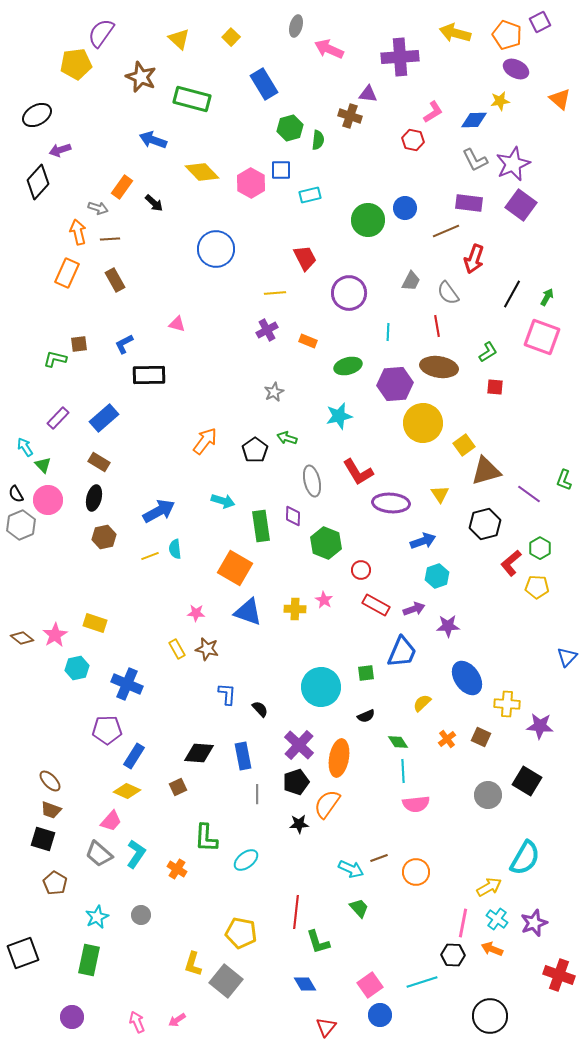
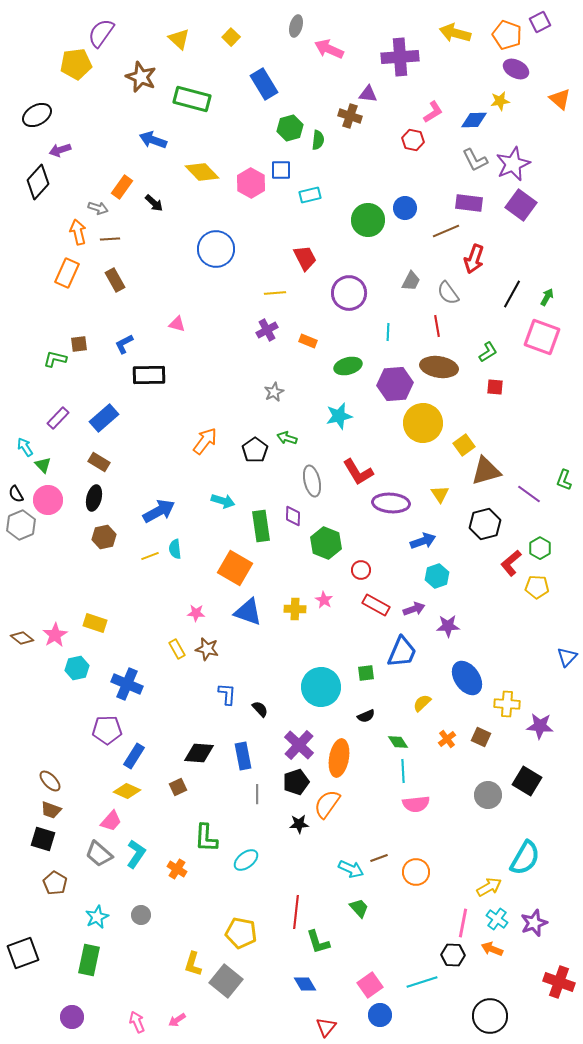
red cross at (559, 975): moved 7 px down
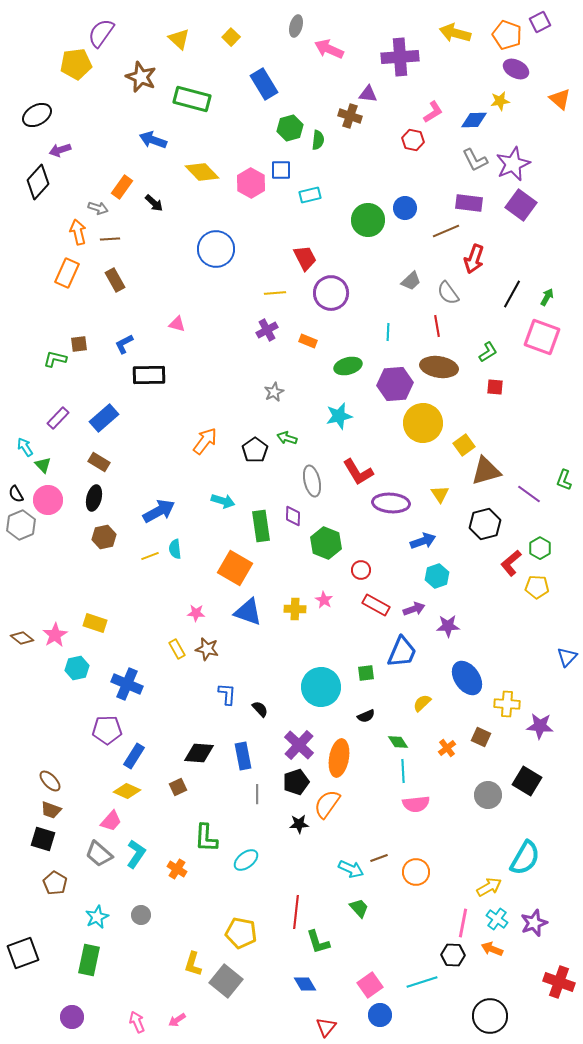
gray trapezoid at (411, 281): rotated 20 degrees clockwise
purple circle at (349, 293): moved 18 px left
orange cross at (447, 739): moved 9 px down
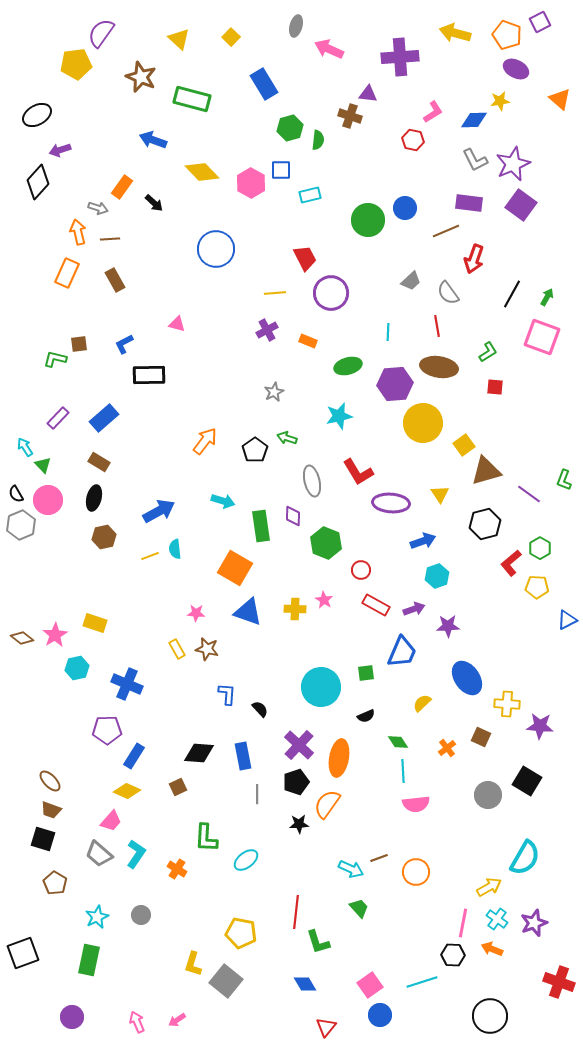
blue triangle at (567, 657): moved 37 px up; rotated 20 degrees clockwise
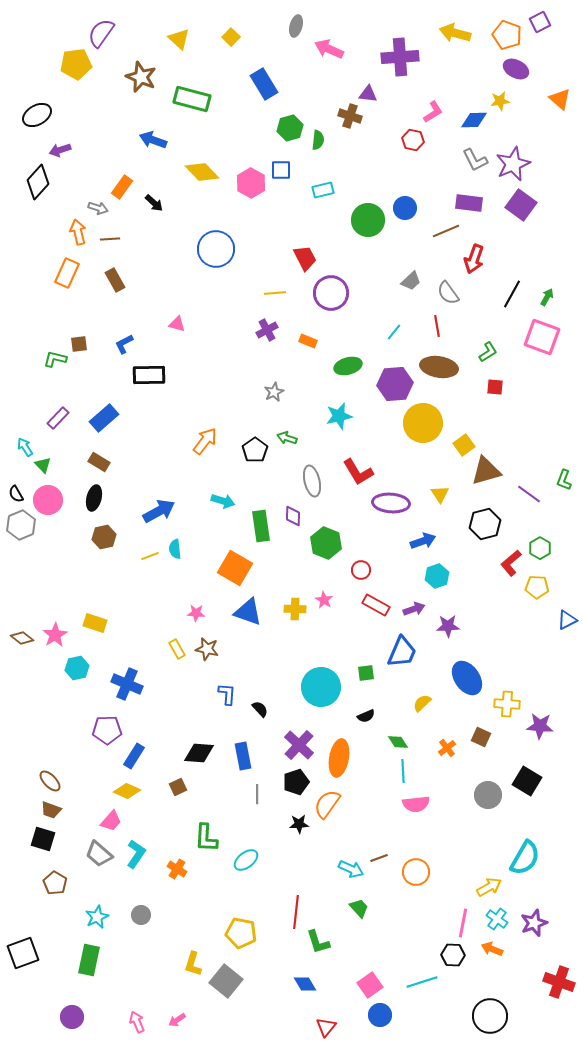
cyan rectangle at (310, 195): moved 13 px right, 5 px up
cyan line at (388, 332): moved 6 px right; rotated 36 degrees clockwise
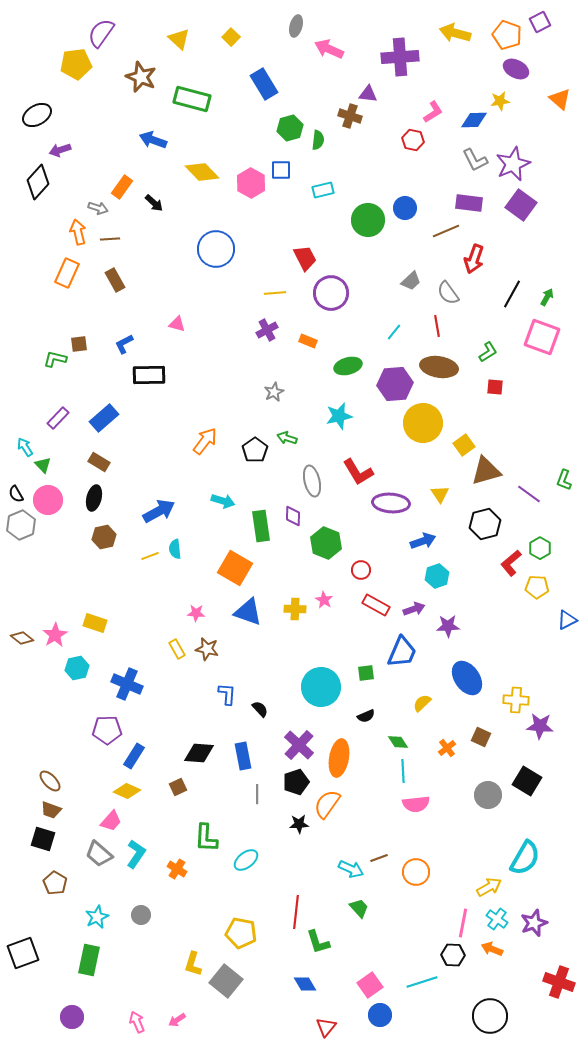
yellow cross at (507, 704): moved 9 px right, 4 px up
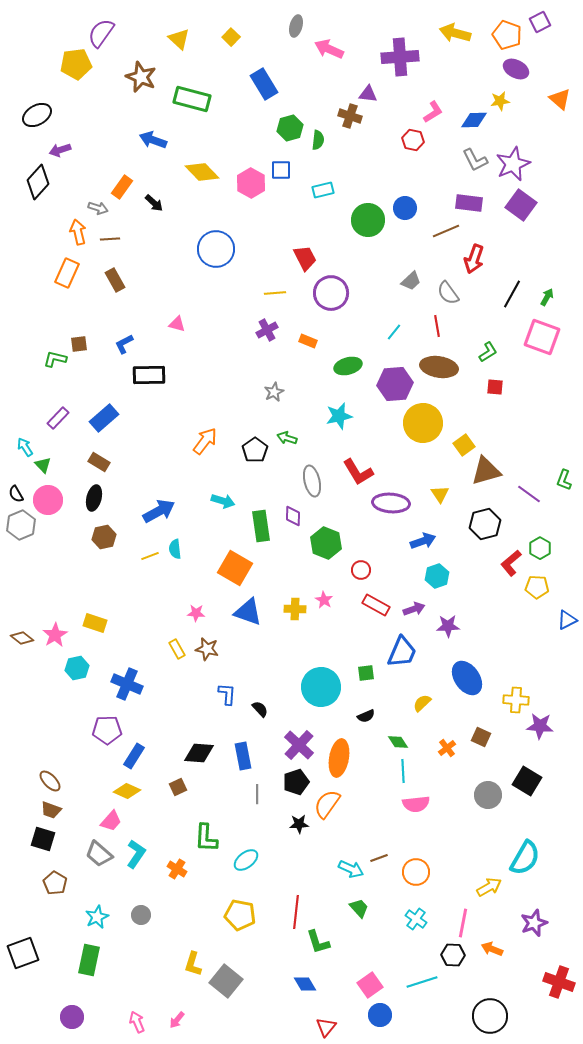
cyan cross at (497, 919): moved 81 px left
yellow pentagon at (241, 933): moved 1 px left, 18 px up
pink arrow at (177, 1020): rotated 18 degrees counterclockwise
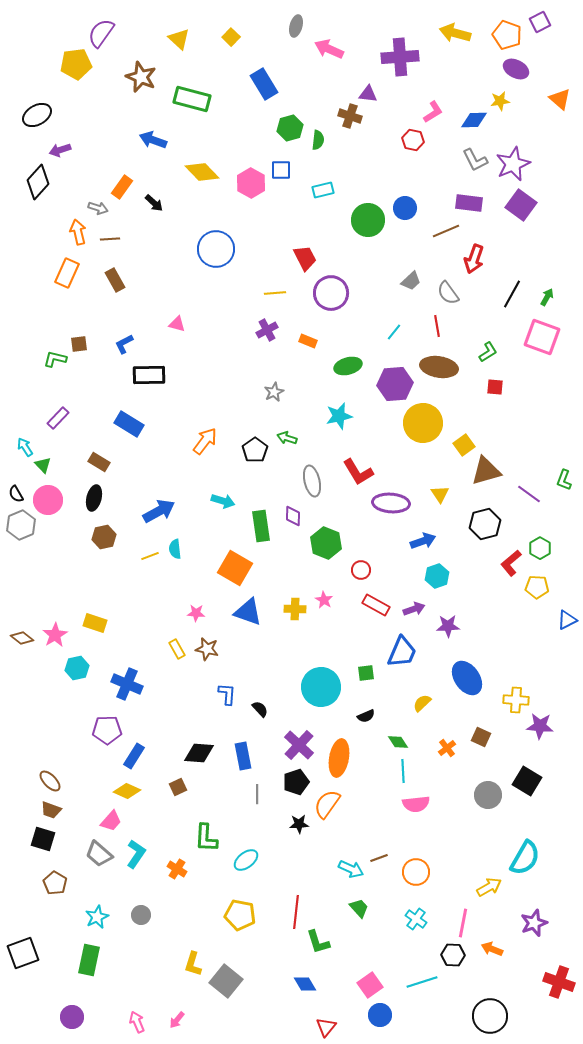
blue rectangle at (104, 418): moved 25 px right, 6 px down; rotated 72 degrees clockwise
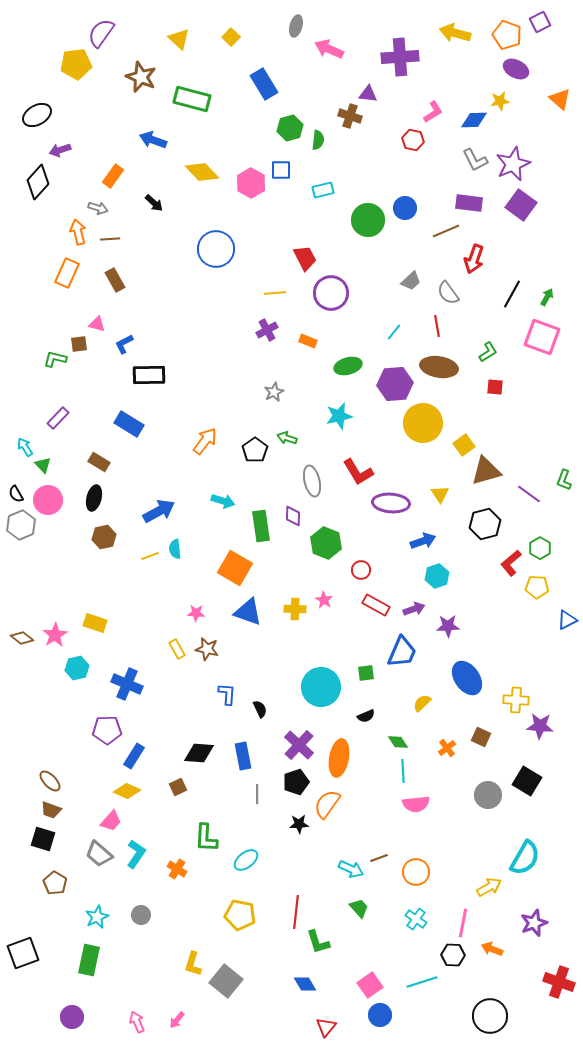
orange rectangle at (122, 187): moved 9 px left, 11 px up
pink triangle at (177, 324): moved 80 px left
black semicircle at (260, 709): rotated 18 degrees clockwise
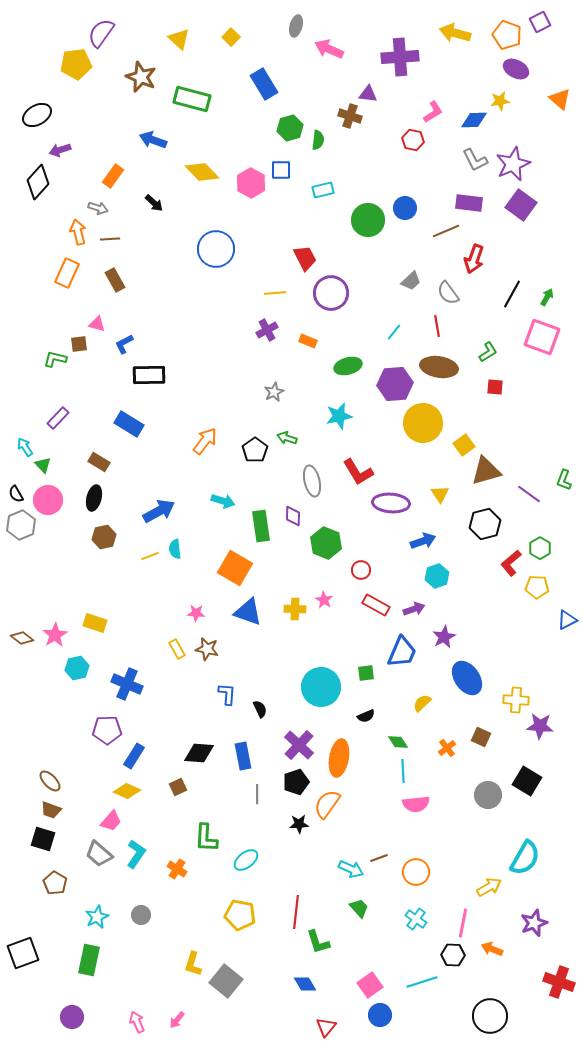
purple star at (448, 626): moved 4 px left, 11 px down; rotated 25 degrees counterclockwise
